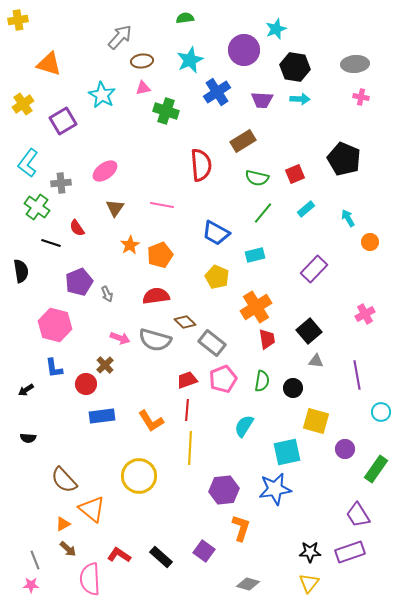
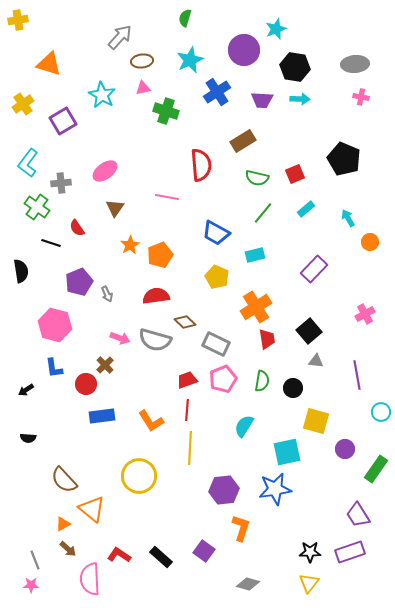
green semicircle at (185, 18): rotated 66 degrees counterclockwise
pink line at (162, 205): moved 5 px right, 8 px up
gray rectangle at (212, 343): moved 4 px right, 1 px down; rotated 12 degrees counterclockwise
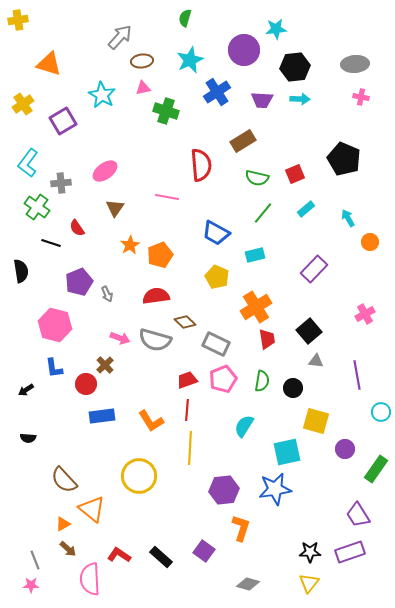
cyan star at (276, 29): rotated 15 degrees clockwise
black hexagon at (295, 67): rotated 16 degrees counterclockwise
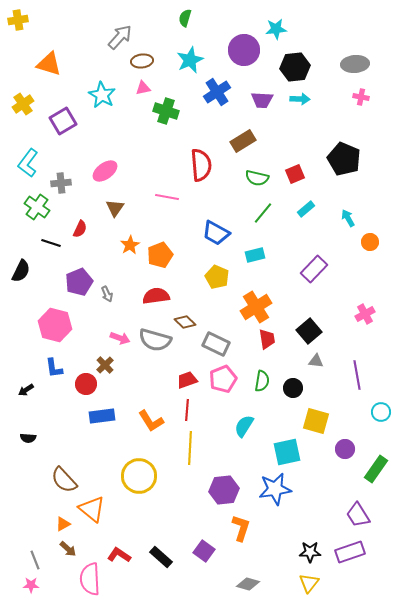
red semicircle at (77, 228): moved 3 px right, 1 px down; rotated 120 degrees counterclockwise
black semicircle at (21, 271): rotated 35 degrees clockwise
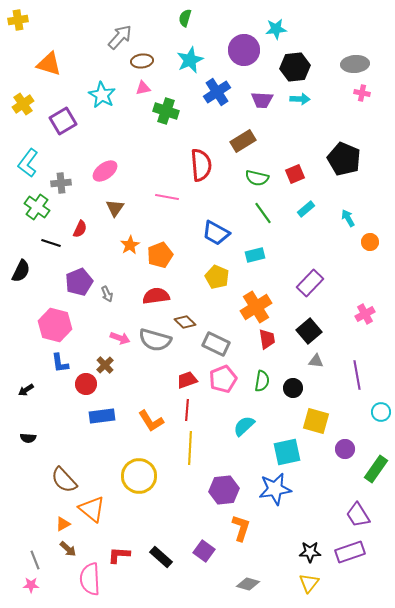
pink cross at (361, 97): moved 1 px right, 4 px up
green line at (263, 213): rotated 75 degrees counterclockwise
purple rectangle at (314, 269): moved 4 px left, 14 px down
blue L-shape at (54, 368): moved 6 px right, 5 px up
cyan semicircle at (244, 426): rotated 15 degrees clockwise
red L-shape at (119, 555): rotated 30 degrees counterclockwise
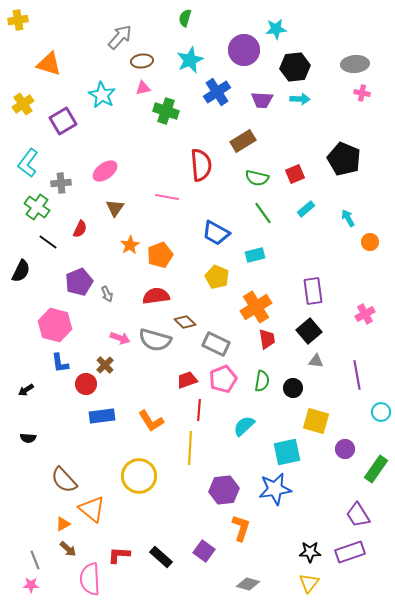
black line at (51, 243): moved 3 px left, 1 px up; rotated 18 degrees clockwise
purple rectangle at (310, 283): moved 3 px right, 8 px down; rotated 52 degrees counterclockwise
red line at (187, 410): moved 12 px right
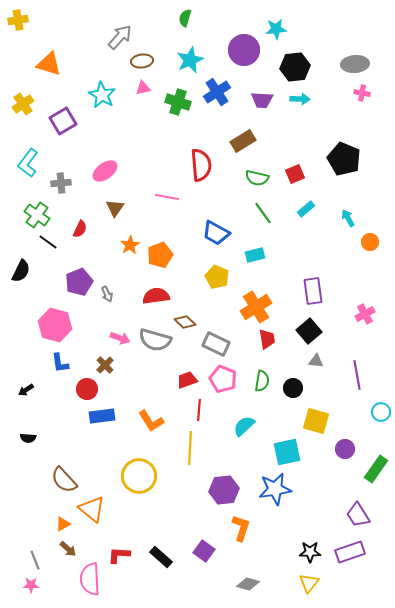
green cross at (166, 111): moved 12 px right, 9 px up
green cross at (37, 207): moved 8 px down
pink pentagon at (223, 379): rotated 28 degrees counterclockwise
red circle at (86, 384): moved 1 px right, 5 px down
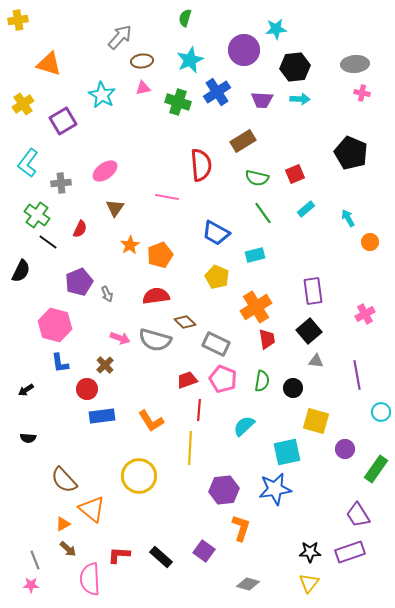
black pentagon at (344, 159): moved 7 px right, 6 px up
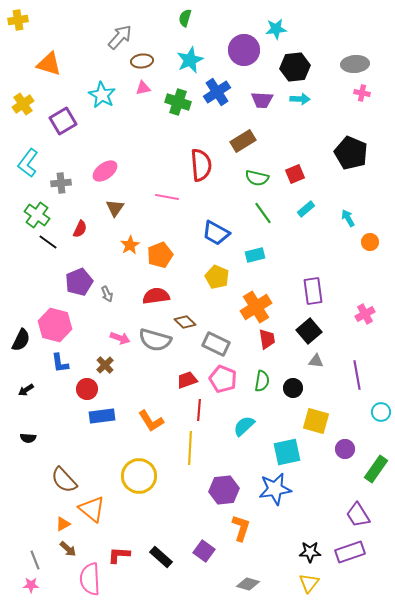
black semicircle at (21, 271): moved 69 px down
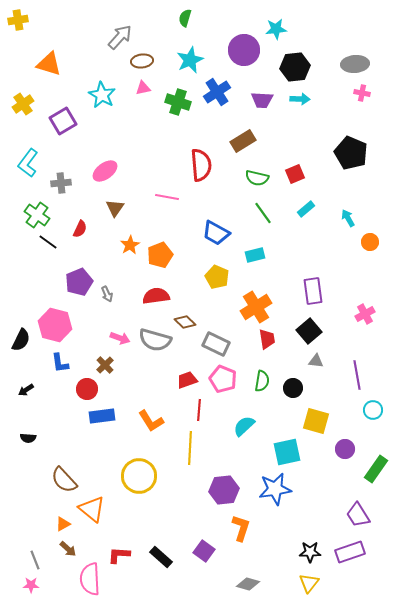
cyan circle at (381, 412): moved 8 px left, 2 px up
